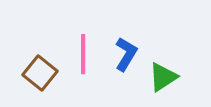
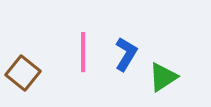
pink line: moved 2 px up
brown square: moved 17 px left
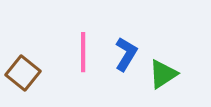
green triangle: moved 3 px up
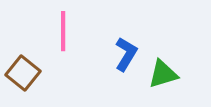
pink line: moved 20 px left, 21 px up
green triangle: rotated 16 degrees clockwise
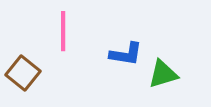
blue L-shape: rotated 68 degrees clockwise
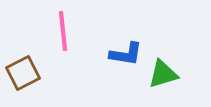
pink line: rotated 6 degrees counterclockwise
brown square: rotated 24 degrees clockwise
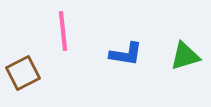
green triangle: moved 22 px right, 18 px up
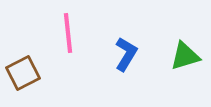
pink line: moved 5 px right, 2 px down
blue L-shape: rotated 68 degrees counterclockwise
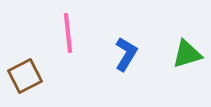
green triangle: moved 2 px right, 2 px up
brown square: moved 2 px right, 3 px down
